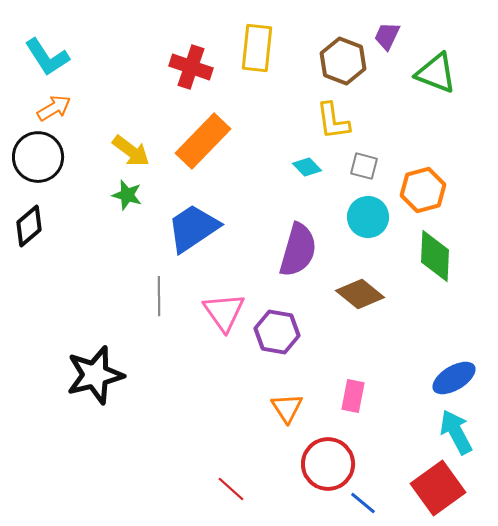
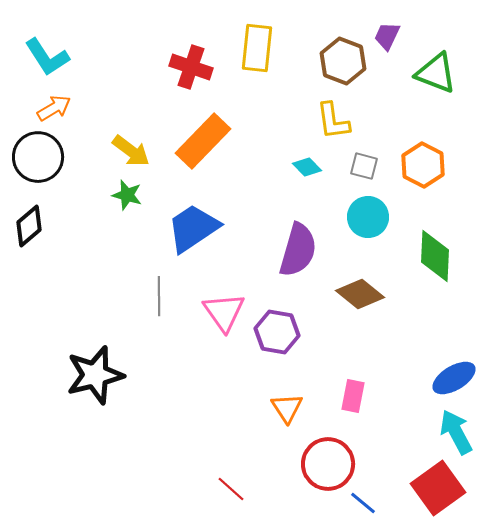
orange hexagon: moved 25 px up; rotated 18 degrees counterclockwise
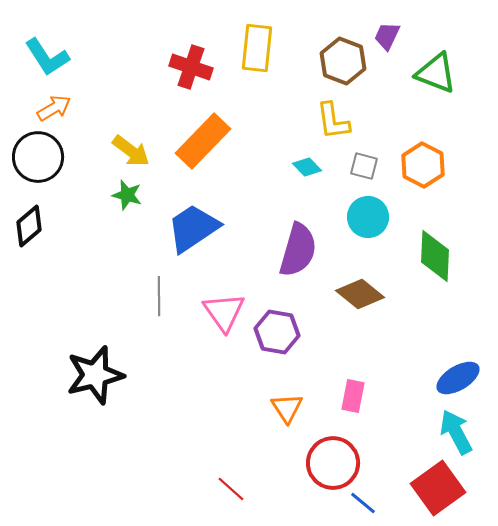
blue ellipse: moved 4 px right
red circle: moved 5 px right, 1 px up
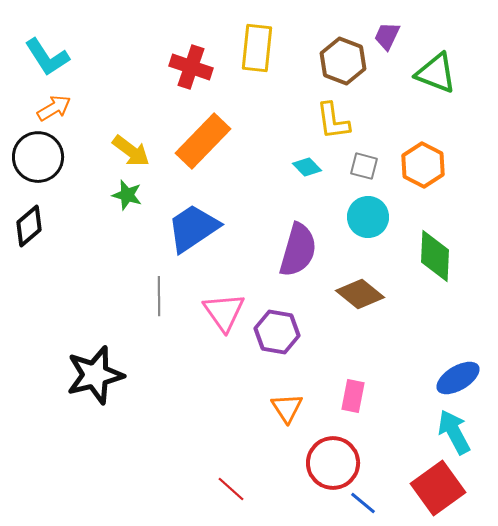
cyan arrow: moved 2 px left
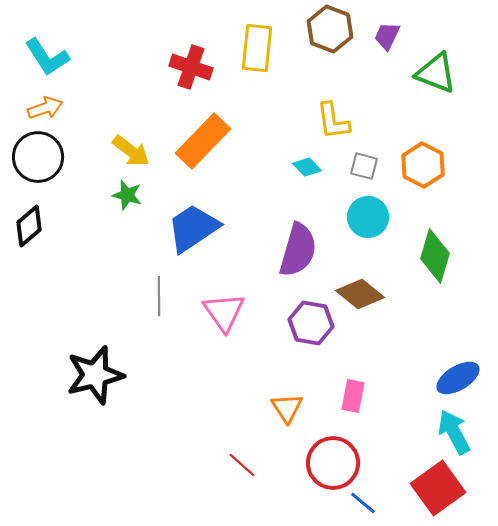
brown hexagon: moved 13 px left, 32 px up
orange arrow: moved 9 px left; rotated 12 degrees clockwise
green diamond: rotated 14 degrees clockwise
purple hexagon: moved 34 px right, 9 px up
red line: moved 11 px right, 24 px up
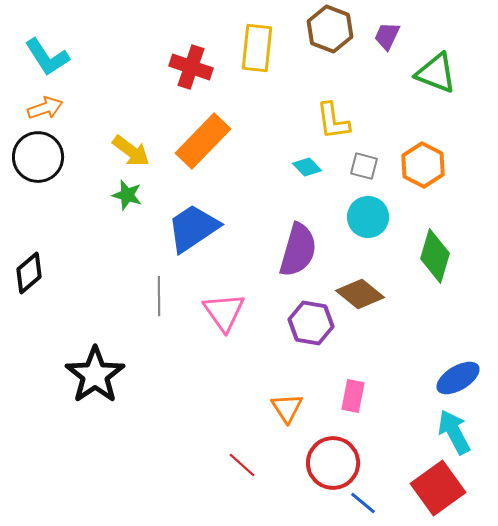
black diamond: moved 47 px down
black star: rotated 20 degrees counterclockwise
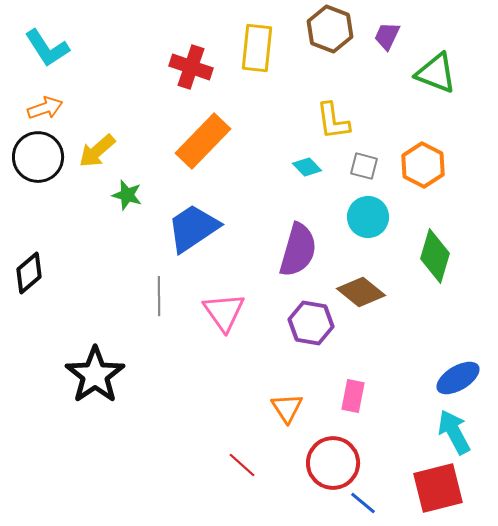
cyan L-shape: moved 9 px up
yellow arrow: moved 34 px left; rotated 102 degrees clockwise
brown diamond: moved 1 px right, 2 px up
red square: rotated 22 degrees clockwise
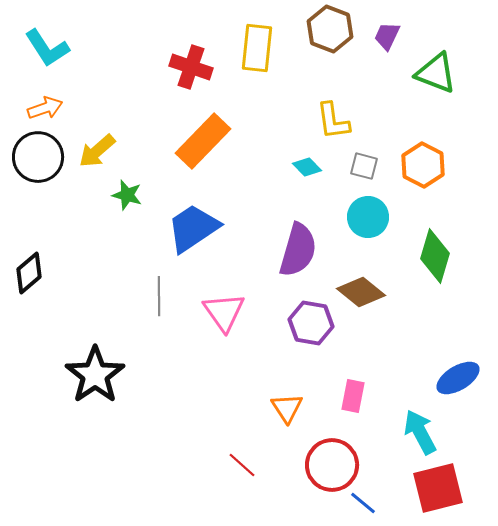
cyan arrow: moved 34 px left
red circle: moved 1 px left, 2 px down
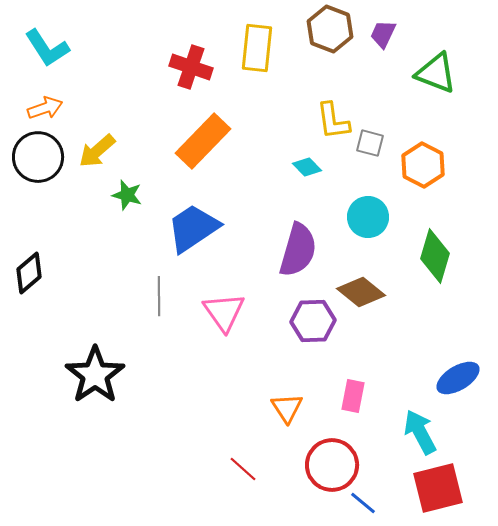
purple trapezoid: moved 4 px left, 2 px up
gray square: moved 6 px right, 23 px up
purple hexagon: moved 2 px right, 2 px up; rotated 12 degrees counterclockwise
red line: moved 1 px right, 4 px down
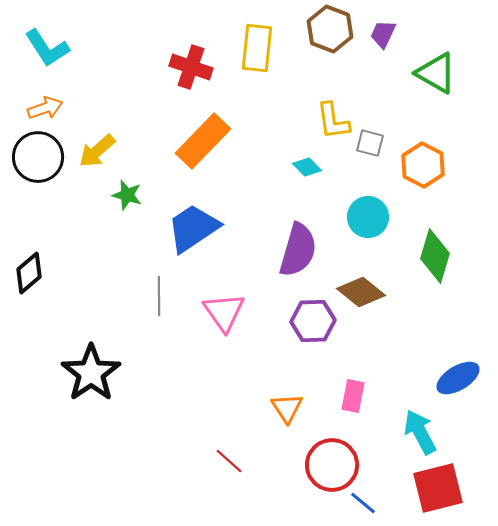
green triangle: rotated 9 degrees clockwise
black star: moved 4 px left, 2 px up
red line: moved 14 px left, 8 px up
